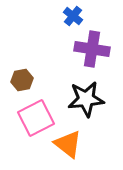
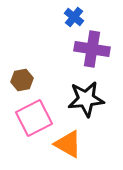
blue cross: moved 1 px right, 1 px down
pink square: moved 2 px left
orange triangle: rotated 8 degrees counterclockwise
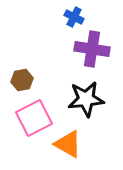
blue cross: rotated 12 degrees counterclockwise
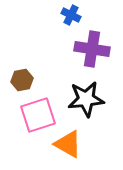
blue cross: moved 3 px left, 2 px up
pink square: moved 4 px right, 3 px up; rotated 9 degrees clockwise
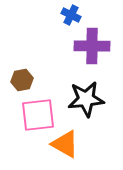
purple cross: moved 3 px up; rotated 8 degrees counterclockwise
pink square: rotated 12 degrees clockwise
orange triangle: moved 3 px left
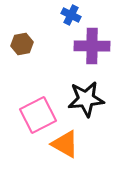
brown hexagon: moved 36 px up
pink square: rotated 21 degrees counterclockwise
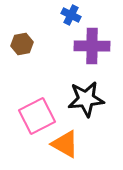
pink square: moved 1 px left, 1 px down
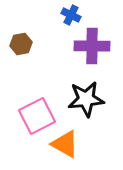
brown hexagon: moved 1 px left
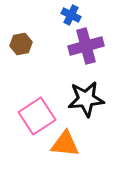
purple cross: moved 6 px left; rotated 16 degrees counterclockwise
pink square: rotated 6 degrees counterclockwise
orange triangle: rotated 24 degrees counterclockwise
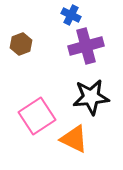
brown hexagon: rotated 10 degrees counterclockwise
black star: moved 5 px right, 2 px up
orange triangle: moved 9 px right, 5 px up; rotated 20 degrees clockwise
